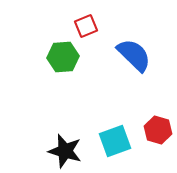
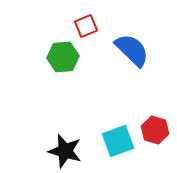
blue semicircle: moved 2 px left, 5 px up
red hexagon: moved 3 px left
cyan square: moved 3 px right
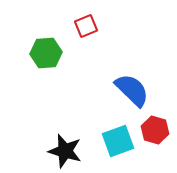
blue semicircle: moved 40 px down
green hexagon: moved 17 px left, 4 px up
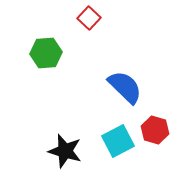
red square: moved 3 px right, 8 px up; rotated 25 degrees counterclockwise
blue semicircle: moved 7 px left, 3 px up
cyan square: rotated 8 degrees counterclockwise
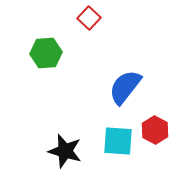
blue semicircle: rotated 96 degrees counterclockwise
red hexagon: rotated 12 degrees clockwise
cyan square: rotated 32 degrees clockwise
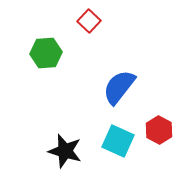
red square: moved 3 px down
blue semicircle: moved 6 px left
red hexagon: moved 4 px right
cyan square: rotated 20 degrees clockwise
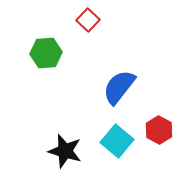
red square: moved 1 px left, 1 px up
cyan square: moved 1 px left; rotated 16 degrees clockwise
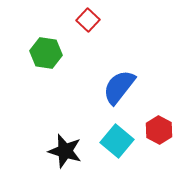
green hexagon: rotated 12 degrees clockwise
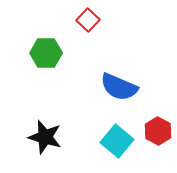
green hexagon: rotated 8 degrees counterclockwise
blue semicircle: rotated 105 degrees counterclockwise
red hexagon: moved 1 px left, 1 px down
black star: moved 20 px left, 14 px up
